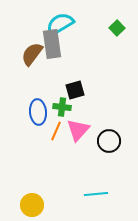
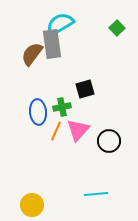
black square: moved 10 px right, 1 px up
green cross: rotated 18 degrees counterclockwise
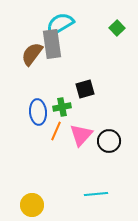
pink triangle: moved 3 px right, 5 px down
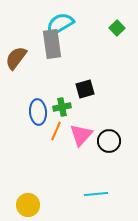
brown semicircle: moved 16 px left, 4 px down
yellow circle: moved 4 px left
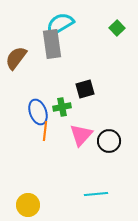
blue ellipse: rotated 15 degrees counterclockwise
orange line: moved 11 px left; rotated 18 degrees counterclockwise
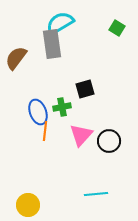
cyan semicircle: moved 1 px up
green square: rotated 14 degrees counterclockwise
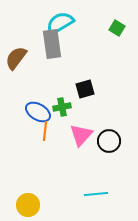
blue ellipse: rotated 40 degrees counterclockwise
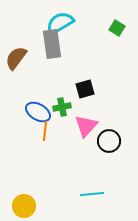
pink triangle: moved 5 px right, 9 px up
cyan line: moved 4 px left
yellow circle: moved 4 px left, 1 px down
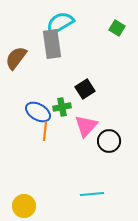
black square: rotated 18 degrees counterclockwise
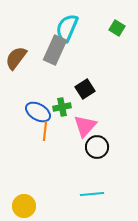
cyan semicircle: moved 7 px right, 5 px down; rotated 36 degrees counterclockwise
gray rectangle: moved 3 px right, 6 px down; rotated 32 degrees clockwise
pink triangle: moved 1 px left
black circle: moved 12 px left, 6 px down
